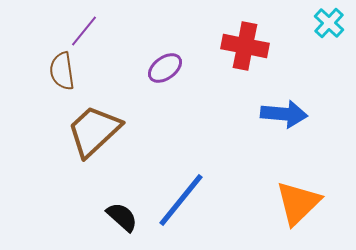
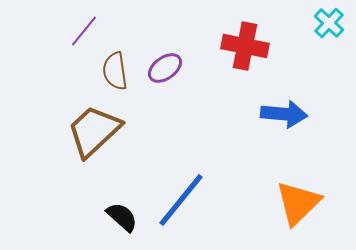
brown semicircle: moved 53 px right
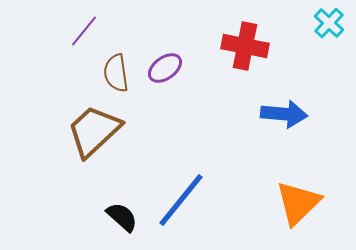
brown semicircle: moved 1 px right, 2 px down
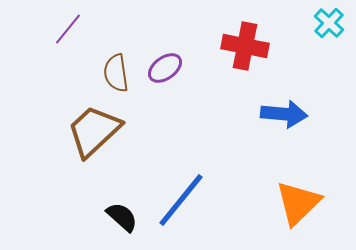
purple line: moved 16 px left, 2 px up
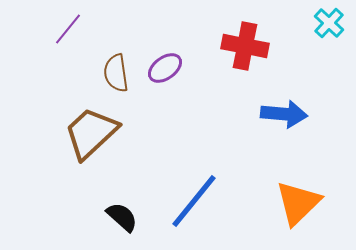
brown trapezoid: moved 3 px left, 2 px down
blue line: moved 13 px right, 1 px down
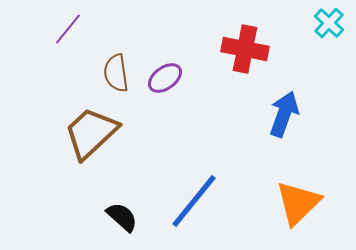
red cross: moved 3 px down
purple ellipse: moved 10 px down
blue arrow: rotated 75 degrees counterclockwise
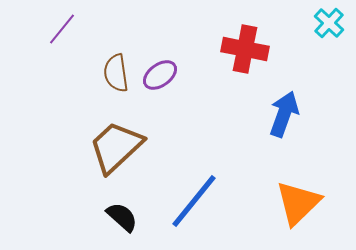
purple line: moved 6 px left
purple ellipse: moved 5 px left, 3 px up
brown trapezoid: moved 25 px right, 14 px down
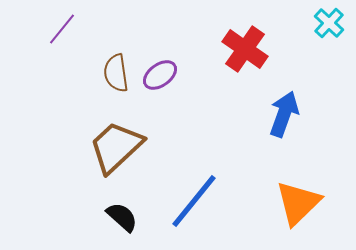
red cross: rotated 24 degrees clockwise
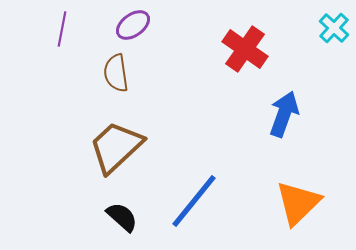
cyan cross: moved 5 px right, 5 px down
purple line: rotated 28 degrees counterclockwise
purple ellipse: moved 27 px left, 50 px up
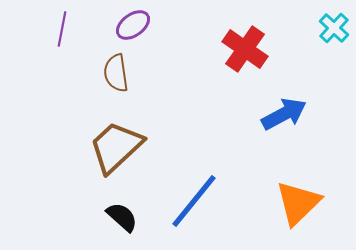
blue arrow: rotated 42 degrees clockwise
